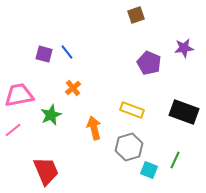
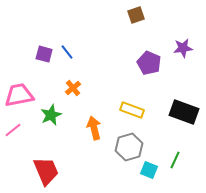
purple star: moved 1 px left
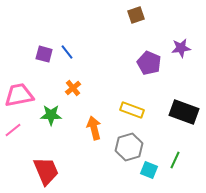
purple star: moved 2 px left
green star: rotated 25 degrees clockwise
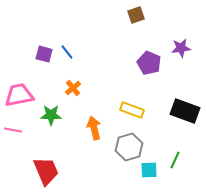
black rectangle: moved 1 px right, 1 px up
pink line: rotated 48 degrees clockwise
cyan square: rotated 24 degrees counterclockwise
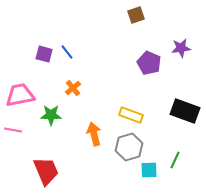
pink trapezoid: moved 1 px right
yellow rectangle: moved 1 px left, 5 px down
orange arrow: moved 6 px down
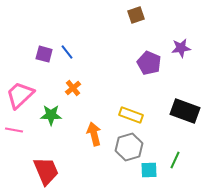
pink trapezoid: rotated 32 degrees counterclockwise
pink line: moved 1 px right
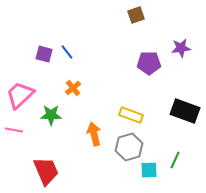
purple pentagon: rotated 25 degrees counterclockwise
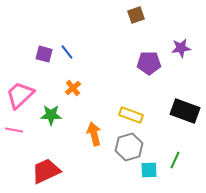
red trapezoid: rotated 92 degrees counterclockwise
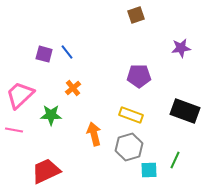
purple pentagon: moved 10 px left, 13 px down
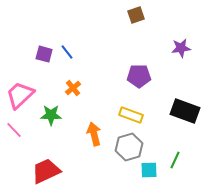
pink line: rotated 36 degrees clockwise
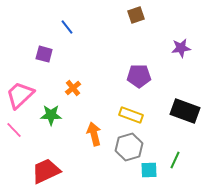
blue line: moved 25 px up
